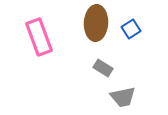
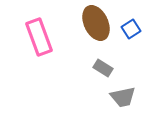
brown ellipse: rotated 28 degrees counterclockwise
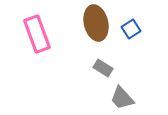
brown ellipse: rotated 12 degrees clockwise
pink rectangle: moved 2 px left, 3 px up
gray trapezoid: moved 1 px left, 1 px down; rotated 60 degrees clockwise
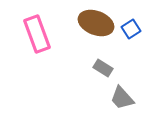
brown ellipse: rotated 56 degrees counterclockwise
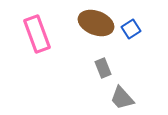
gray rectangle: rotated 36 degrees clockwise
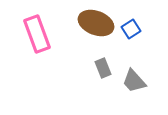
gray trapezoid: moved 12 px right, 17 px up
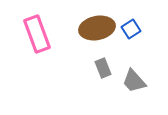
brown ellipse: moved 1 px right, 5 px down; rotated 32 degrees counterclockwise
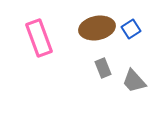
pink rectangle: moved 2 px right, 4 px down
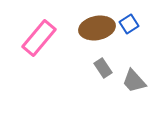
blue square: moved 2 px left, 5 px up
pink rectangle: rotated 60 degrees clockwise
gray rectangle: rotated 12 degrees counterclockwise
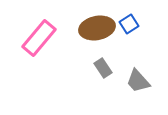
gray trapezoid: moved 4 px right
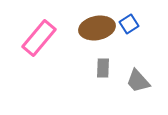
gray rectangle: rotated 36 degrees clockwise
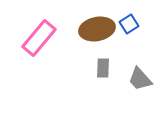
brown ellipse: moved 1 px down
gray trapezoid: moved 2 px right, 2 px up
